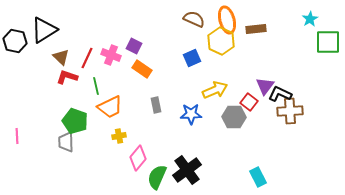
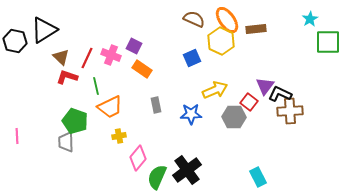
orange ellipse: rotated 20 degrees counterclockwise
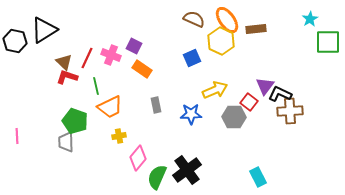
brown triangle: moved 3 px right, 5 px down
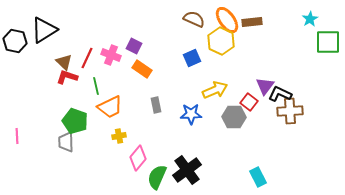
brown rectangle: moved 4 px left, 7 px up
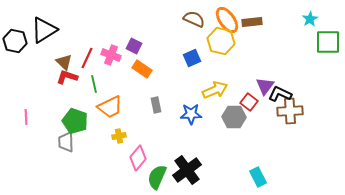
yellow hexagon: rotated 12 degrees counterclockwise
green line: moved 2 px left, 2 px up
pink line: moved 9 px right, 19 px up
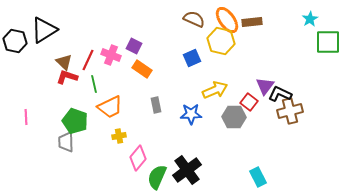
red line: moved 1 px right, 2 px down
brown cross: rotated 10 degrees counterclockwise
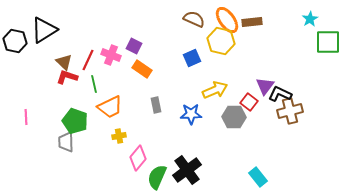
cyan rectangle: rotated 12 degrees counterclockwise
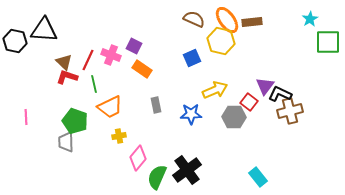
black triangle: rotated 36 degrees clockwise
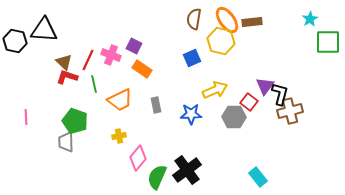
brown semicircle: rotated 105 degrees counterclockwise
black L-shape: rotated 80 degrees clockwise
orange trapezoid: moved 10 px right, 7 px up
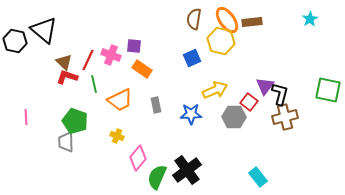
black triangle: rotated 36 degrees clockwise
green square: moved 48 px down; rotated 12 degrees clockwise
purple square: rotated 21 degrees counterclockwise
brown cross: moved 5 px left, 6 px down
yellow cross: moved 2 px left; rotated 32 degrees clockwise
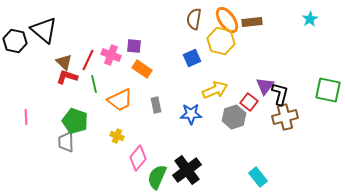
gray hexagon: rotated 20 degrees counterclockwise
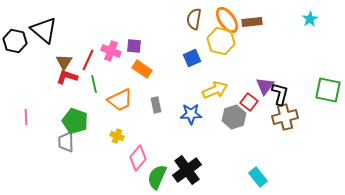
pink cross: moved 4 px up
brown triangle: rotated 18 degrees clockwise
